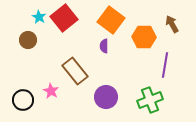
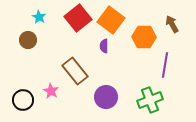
red square: moved 14 px right
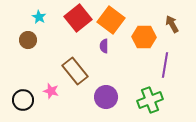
pink star: rotated 14 degrees counterclockwise
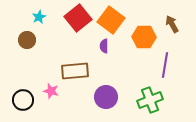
cyan star: rotated 16 degrees clockwise
brown circle: moved 1 px left
brown rectangle: rotated 56 degrees counterclockwise
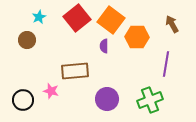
red square: moved 1 px left
orange hexagon: moved 7 px left
purple line: moved 1 px right, 1 px up
purple circle: moved 1 px right, 2 px down
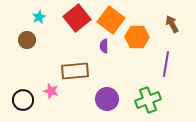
green cross: moved 2 px left
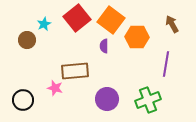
cyan star: moved 5 px right, 7 px down
pink star: moved 4 px right, 3 px up
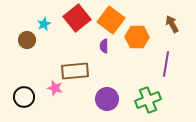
black circle: moved 1 px right, 3 px up
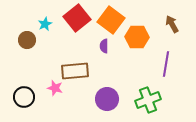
cyan star: moved 1 px right
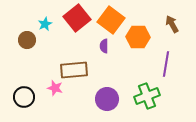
orange hexagon: moved 1 px right
brown rectangle: moved 1 px left, 1 px up
green cross: moved 1 px left, 4 px up
